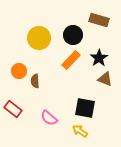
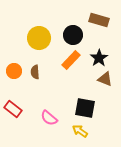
orange circle: moved 5 px left
brown semicircle: moved 9 px up
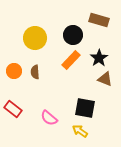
yellow circle: moved 4 px left
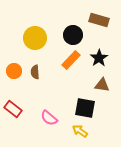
brown triangle: moved 3 px left, 6 px down; rotated 14 degrees counterclockwise
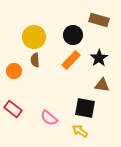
yellow circle: moved 1 px left, 1 px up
brown semicircle: moved 12 px up
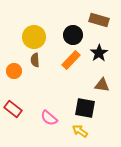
black star: moved 5 px up
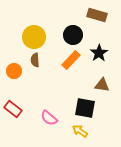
brown rectangle: moved 2 px left, 5 px up
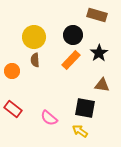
orange circle: moved 2 px left
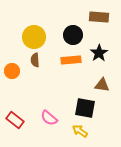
brown rectangle: moved 2 px right, 2 px down; rotated 12 degrees counterclockwise
orange rectangle: rotated 42 degrees clockwise
red rectangle: moved 2 px right, 11 px down
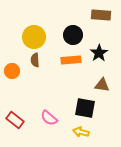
brown rectangle: moved 2 px right, 2 px up
yellow arrow: moved 1 px right, 1 px down; rotated 21 degrees counterclockwise
